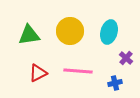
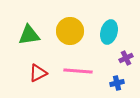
purple cross: rotated 24 degrees clockwise
blue cross: moved 2 px right
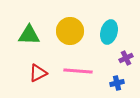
green triangle: rotated 10 degrees clockwise
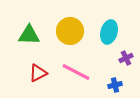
pink line: moved 2 px left, 1 px down; rotated 24 degrees clockwise
blue cross: moved 2 px left, 2 px down
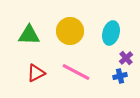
cyan ellipse: moved 2 px right, 1 px down
purple cross: rotated 16 degrees counterclockwise
red triangle: moved 2 px left
blue cross: moved 5 px right, 9 px up
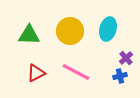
cyan ellipse: moved 3 px left, 4 px up
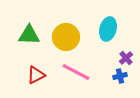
yellow circle: moved 4 px left, 6 px down
red triangle: moved 2 px down
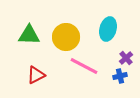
pink line: moved 8 px right, 6 px up
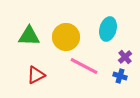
green triangle: moved 1 px down
purple cross: moved 1 px left, 1 px up
blue cross: rotated 32 degrees clockwise
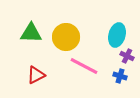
cyan ellipse: moved 9 px right, 6 px down
green triangle: moved 2 px right, 3 px up
purple cross: moved 2 px right, 1 px up; rotated 24 degrees counterclockwise
